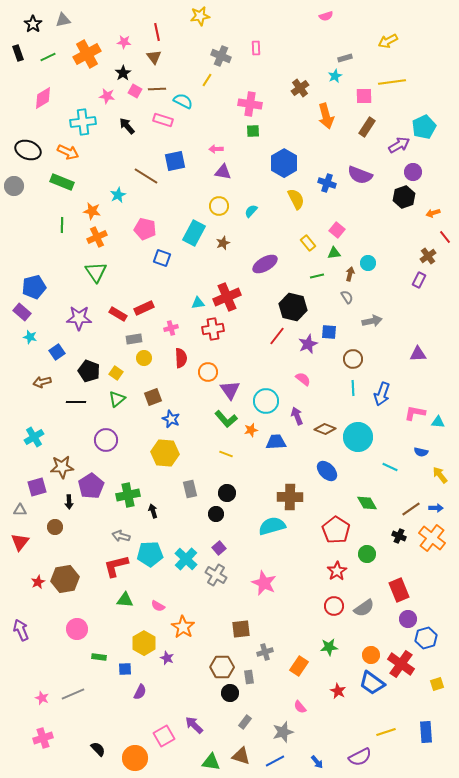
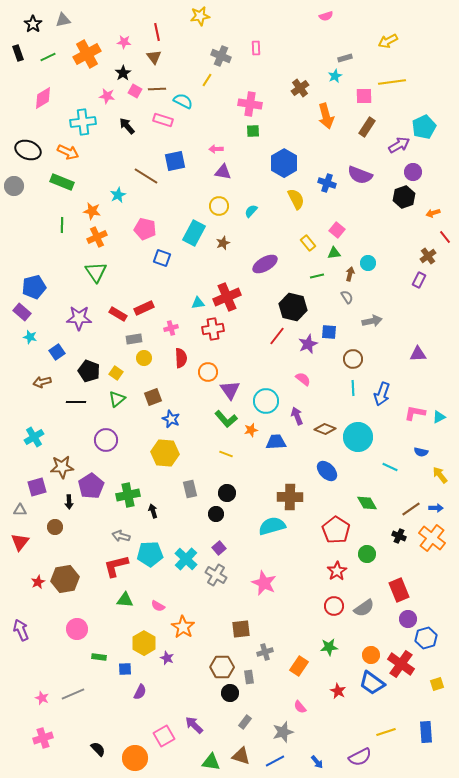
cyan triangle at (438, 422): moved 1 px right, 5 px up; rotated 32 degrees counterclockwise
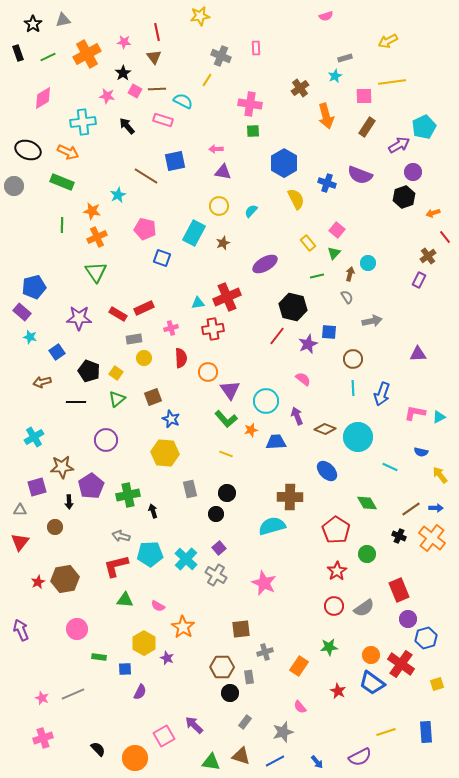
green triangle at (334, 253): rotated 40 degrees counterclockwise
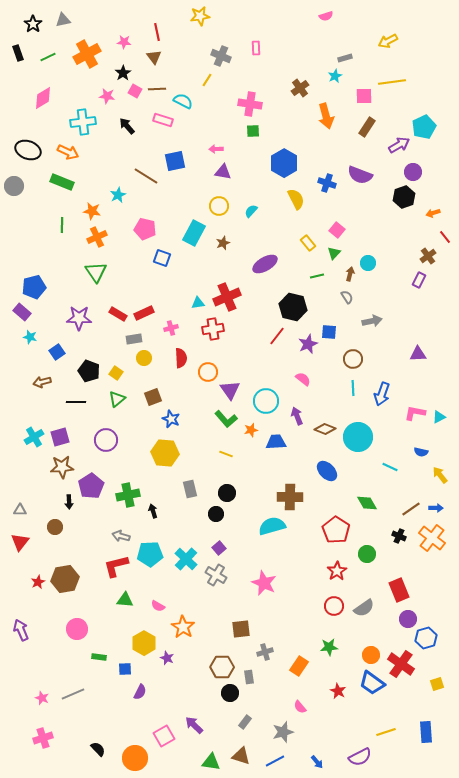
red rectangle at (144, 308): moved 5 px down
purple square at (37, 487): moved 23 px right, 50 px up
